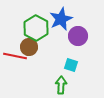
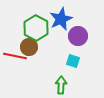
cyan square: moved 2 px right, 4 px up
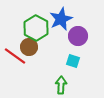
red line: rotated 25 degrees clockwise
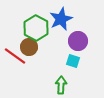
purple circle: moved 5 px down
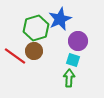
blue star: moved 1 px left
green hexagon: rotated 15 degrees clockwise
brown circle: moved 5 px right, 4 px down
cyan square: moved 1 px up
green arrow: moved 8 px right, 7 px up
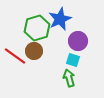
green hexagon: moved 1 px right
green arrow: rotated 18 degrees counterclockwise
